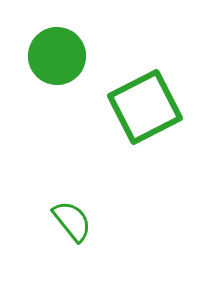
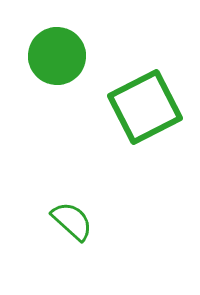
green semicircle: rotated 9 degrees counterclockwise
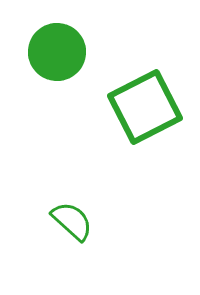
green circle: moved 4 px up
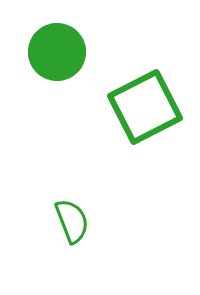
green semicircle: rotated 27 degrees clockwise
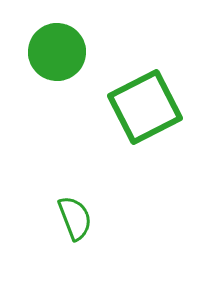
green semicircle: moved 3 px right, 3 px up
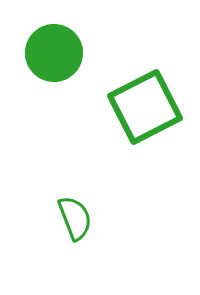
green circle: moved 3 px left, 1 px down
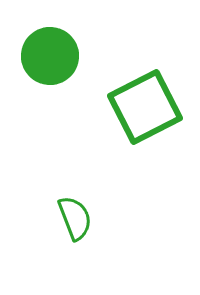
green circle: moved 4 px left, 3 px down
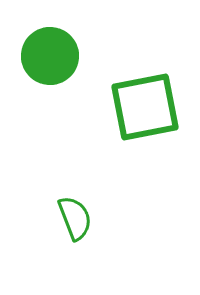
green square: rotated 16 degrees clockwise
